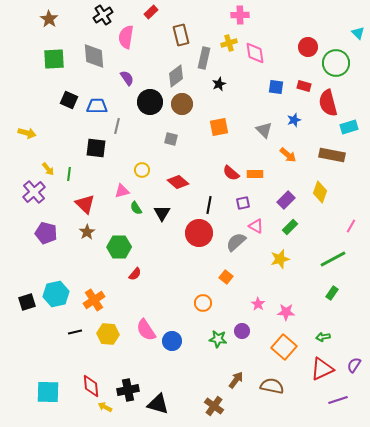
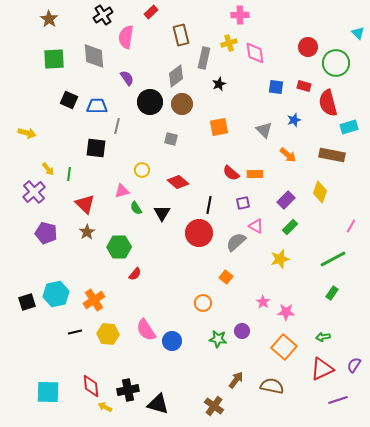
pink star at (258, 304): moved 5 px right, 2 px up
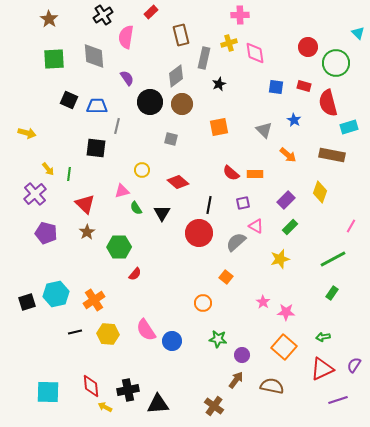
blue star at (294, 120): rotated 24 degrees counterclockwise
purple cross at (34, 192): moved 1 px right, 2 px down
purple circle at (242, 331): moved 24 px down
black triangle at (158, 404): rotated 20 degrees counterclockwise
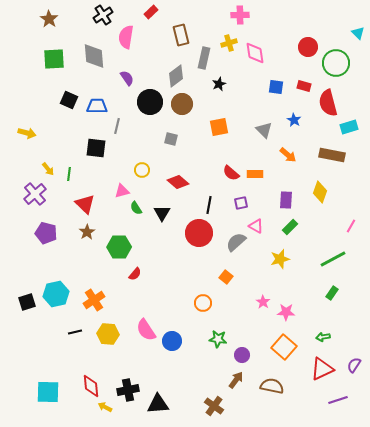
purple rectangle at (286, 200): rotated 42 degrees counterclockwise
purple square at (243, 203): moved 2 px left
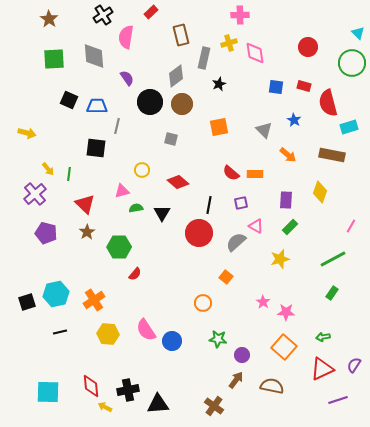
green circle at (336, 63): moved 16 px right
green semicircle at (136, 208): rotated 112 degrees clockwise
black line at (75, 332): moved 15 px left
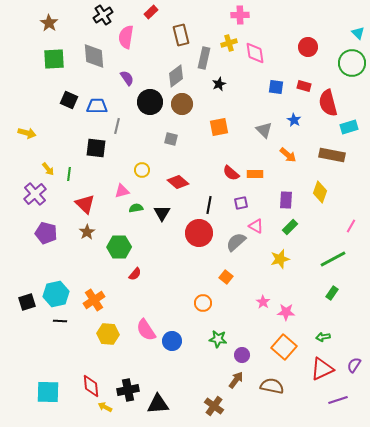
brown star at (49, 19): moved 4 px down
black line at (60, 332): moved 11 px up; rotated 16 degrees clockwise
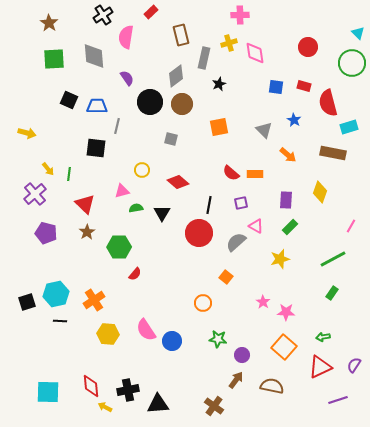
brown rectangle at (332, 155): moved 1 px right, 2 px up
red triangle at (322, 369): moved 2 px left, 2 px up
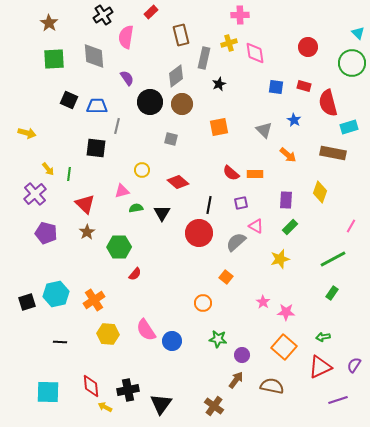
black line at (60, 321): moved 21 px down
black triangle at (158, 404): moved 3 px right; rotated 50 degrees counterclockwise
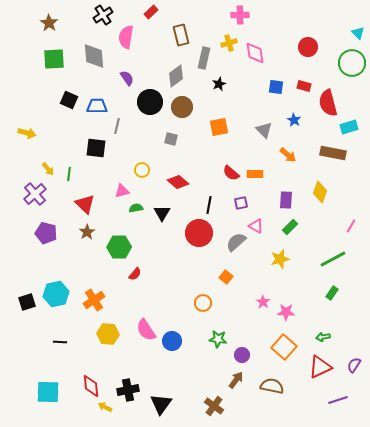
brown circle at (182, 104): moved 3 px down
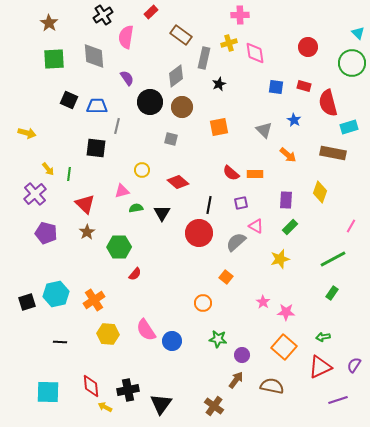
brown rectangle at (181, 35): rotated 40 degrees counterclockwise
